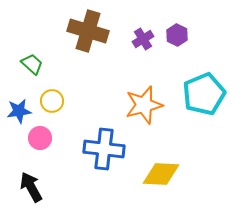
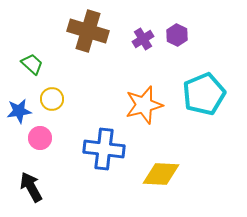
yellow circle: moved 2 px up
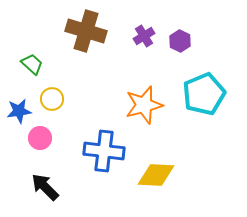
brown cross: moved 2 px left
purple hexagon: moved 3 px right, 6 px down
purple cross: moved 1 px right, 3 px up
blue cross: moved 2 px down
yellow diamond: moved 5 px left, 1 px down
black arrow: moved 14 px right; rotated 16 degrees counterclockwise
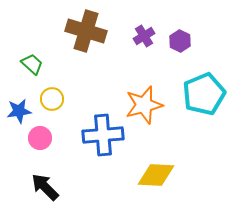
blue cross: moved 1 px left, 16 px up; rotated 12 degrees counterclockwise
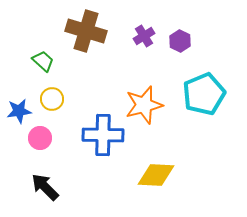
green trapezoid: moved 11 px right, 3 px up
blue cross: rotated 6 degrees clockwise
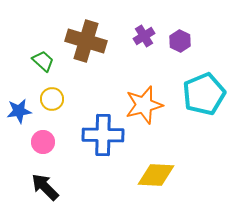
brown cross: moved 10 px down
pink circle: moved 3 px right, 4 px down
